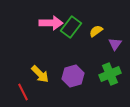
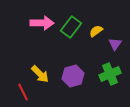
pink arrow: moved 9 px left
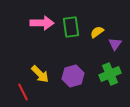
green rectangle: rotated 45 degrees counterclockwise
yellow semicircle: moved 1 px right, 1 px down
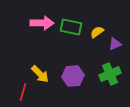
green rectangle: rotated 70 degrees counterclockwise
purple triangle: rotated 32 degrees clockwise
purple hexagon: rotated 10 degrees clockwise
red line: rotated 42 degrees clockwise
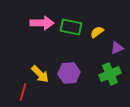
purple triangle: moved 2 px right, 4 px down
purple hexagon: moved 4 px left, 3 px up
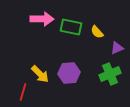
pink arrow: moved 4 px up
yellow semicircle: rotated 96 degrees counterclockwise
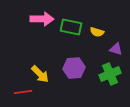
yellow semicircle: rotated 32 degrees counterclockwise
purple triangle: moved 1 px left, 1 px down; rotated 40 degrees clockwise
purple hexagon: moved 5 px right, 5 px up
red line: rotated 66 degrees clockwise
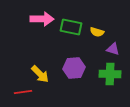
purple triangle: moved 3 px left
green cross: rotated 25 degrees clockwise
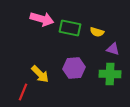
pink arrow: rotated 15 degrees clockwise
green rectangle: moved 1 px left, 1 px down
red line: rotated 60 degrees counterclockwise
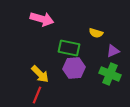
green rectangle: moved 1 px left, 20 px down
yellow semicircle: moved 1 px left, 1 px down
purple triangle: moved 2 px down; rotated 40 degrees counterclockwise
green cross: rotated 20 degrees clockwise
red line: moved 14 px right, 3 px down
